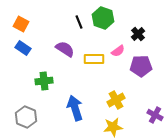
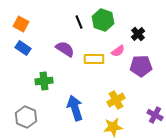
green hexagon: moved 2 px down
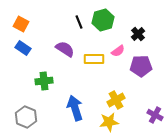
green hexagon: rotated 25 degrees clockwise
yellow star: moved 4 px left, 5 px up
